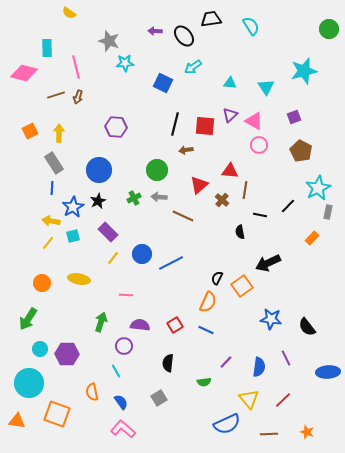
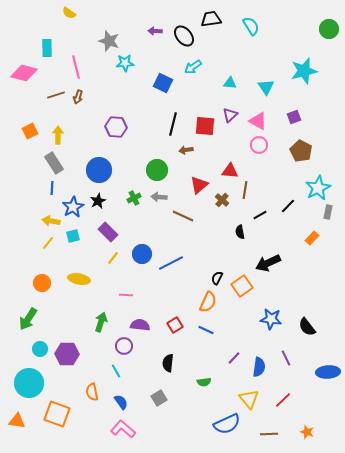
pink triangle at (254, 121): moved 4 px right
black line at (175, 124): moved 2 px left
yellow arrow at (59, 133): moved 1 px left, 2 px down
black line at (260, 215): rotated 40 degrees counterclockwise
purple line at (226, 362): moved 8 px right, 4 px up
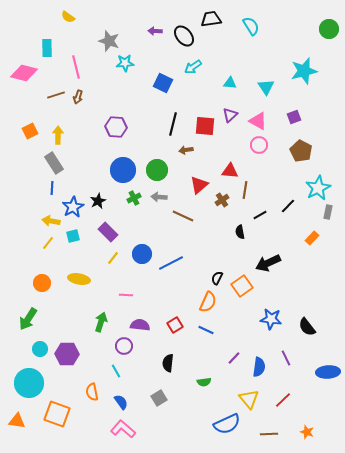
yellow semicircle at (69, 13): moved 1 px left, 4 px down
blue circle at (99, 170): moved 24 px right
brown cross at (222, 200): rotated 16 degrees clockwise
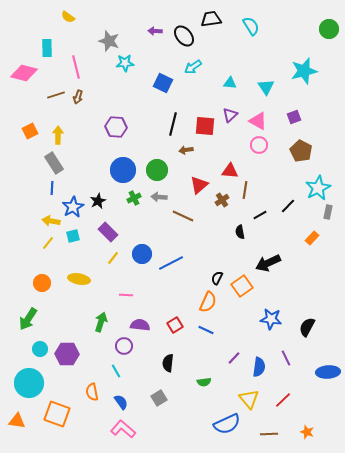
black semicircle at (307, 327): rotated 66 degrees clockwise
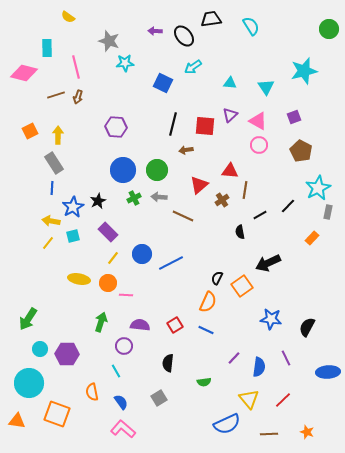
orange circle at (42, 283): moved 66 px right
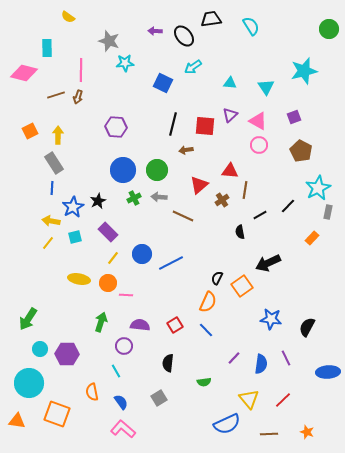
pink line at (76, 67): moved 5 px right, 3 px down; rotated 15 degrees clockwise
cyan square at (73, 236): moved 2 px right, 1 px down
blue line at (206, 330): rotated 21 degrees clockwise
blue semicircle at (259, 367): moved 2 px right, 3 px up
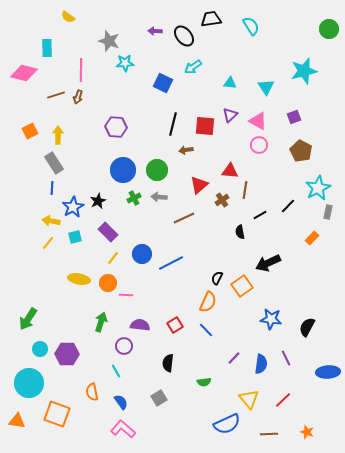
brown line at (183, 216): moved 1 px right, 2 px down; rotated 50 degrees counterclockwise
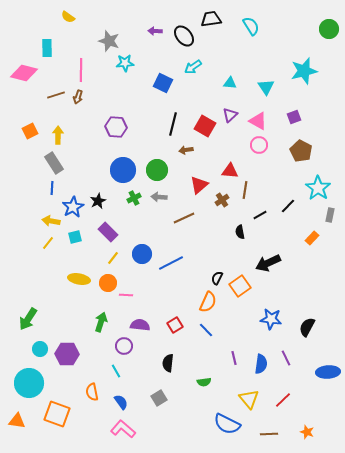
red square at (205, 126): rotated 25 degrees clockwise
cyan star at (318, 188): rotated 10 degrees counterclockwise
gray rectangle at (328, 212): moved 2 px right, 3 px down
orange square at (242, 286): moved 2 px left
purple line at (234, 358): rotated 56 degrees counterclockwise
blue semicircle at (227, 424): rotated 52 degrees clockwise
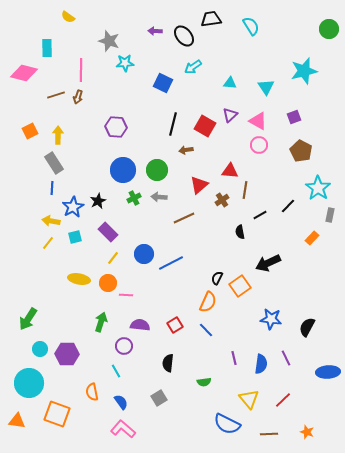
blue circle at (142, 254): moved 2 px right
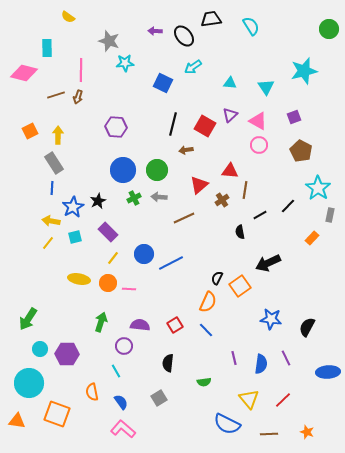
pink line at (126, 295): moved 3 px right, 6 px up
